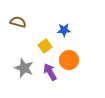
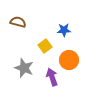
purple arrow: moved 2 px right, 5 px down; rotated 12 degrees clockwise
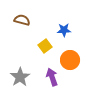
brown semicircle: moved 4 px right, 2 px up
orange circle: moved 1 px right
gray star: moved 4 px left, 9 px down; rotated 18 degrees clockwise
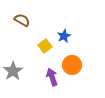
brown semicircle: rotated 14 degrees clockwise
blue star: moved 6 px down; rotated 24 degrees counterclockwise
orange circle: moved 2 px right, 5 px down
gray star: moved 7 px left, 6 px up
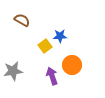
blue star: moved 4 px left; rotated 24 degrees clockwise
gray star: rotated 24 degrees clockwise
purple arrow: moved 1 px up
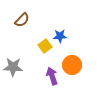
brown semicircle: rotated 105 degrees clockwise
gray star: moved 4 px up; rotated 12 degrees clockwise
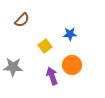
blue star: moved 10 px right, 2 px up
